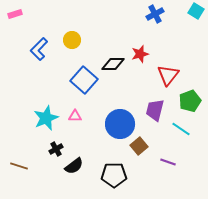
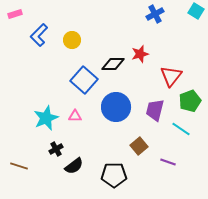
blue L-shape: moved 14 px up
red triangle: moved 3 px right, 1 px down
blue circle: moved 4 px left, 17 px up
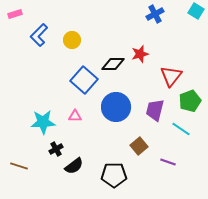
cyan star: moved 3 px left, 4 px down; rotated 20 degrees clockwise
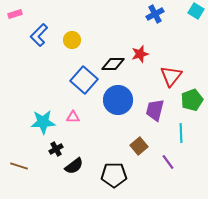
green pentagon: moved 2 px right, 1 px up
blue circle: moved 2 px right, 7 px up
pink triangle: moved 2 px left, 1 px down
cyan line: moved 4 px down; rotated 54 degrees clockwise
purple line: rotated 35 degrees clockwise
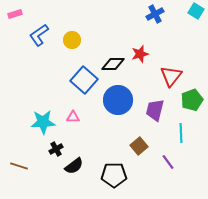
blue L-shape: rotated 10 degrees clockwise
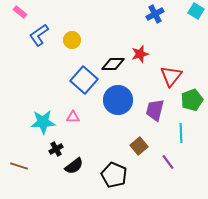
pink rectangle: moved 5 px right, 2 px up; rotated 56 degrees clockwise
black pentagon: rotated 25 degrees clockwise
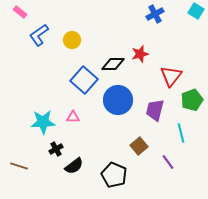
cyan line: rotated 12 degrees counterclockwise
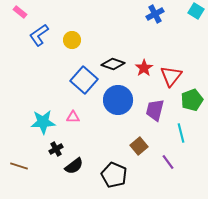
red star: moved 4 px right, 14 px down; rotated 18 degrees counterclockwise
black diamond: rotated 20 degrees clockwise
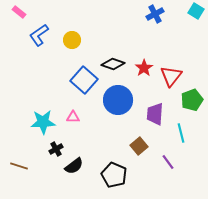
pink rectangle: moved 1 px left
purple trapezoid: moved 4 px down; rotated 10 degrees counterclockwise
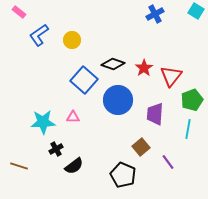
cyan line: moved 7 px right, 4 px up; rotated 24 degrees clockwise
brown square: moved 2 px right, 1 px down
black pentagon: moved 9 px right
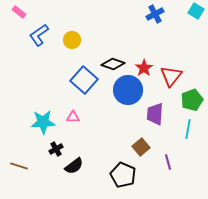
blue circle: moved 10 px right, 10 px up
purple line: rotated 21 degrees clockwise
